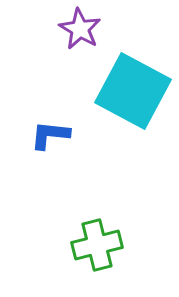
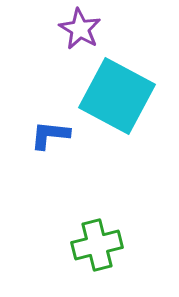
cyan square: moved 16 px left, 5 px down
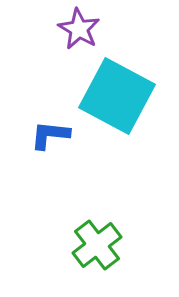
purple star: moved 1 px left
green cross: rotated 24 degrees counterclockwise
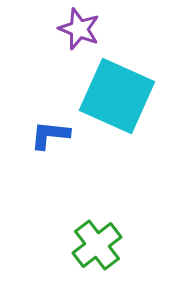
purple star: rotated 9 degrees counterclockwise
cyan square: rotated 4 degrees counterclockwise
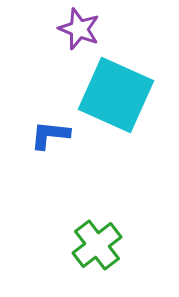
cyan square: moved 1 px left, 1 px up
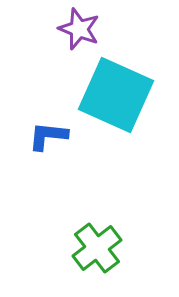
blue L-shape: moved 2 px left, 1 px down
green cross: moved 3 px down
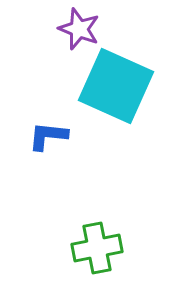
cyan square: moved 9 px up
green cross: rotated 27 degrees clockwise
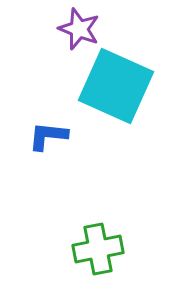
green cross: moved 1 px right, 1 px down
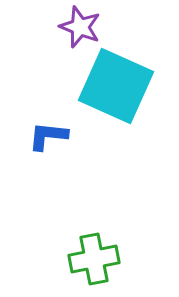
purple star: moved 1 px right, 2 px up
green cross: moved 4 px left, 10 px down
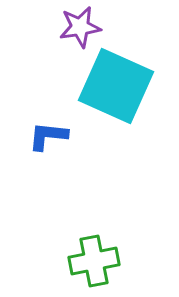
purple star: rotated 30 degrees counterclockwise
green cross: moved 2 px down
